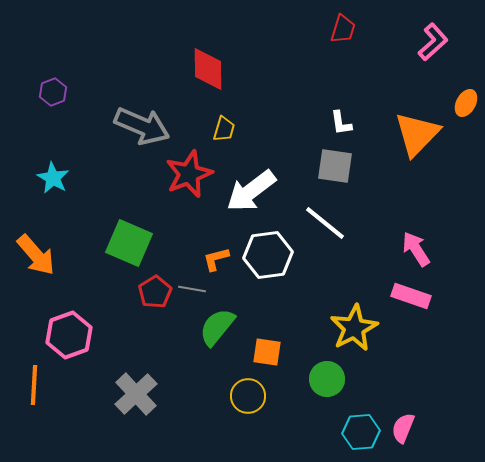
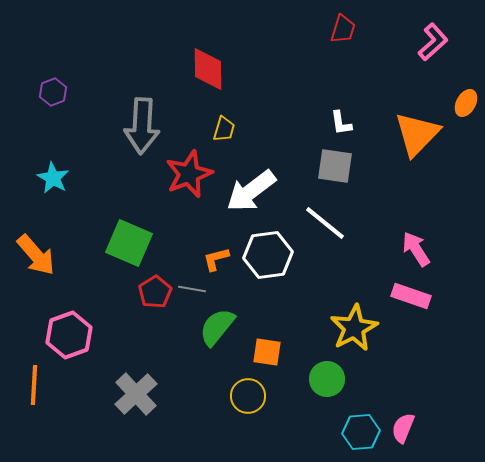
gray arrow: rotated 70 degrees clockwise
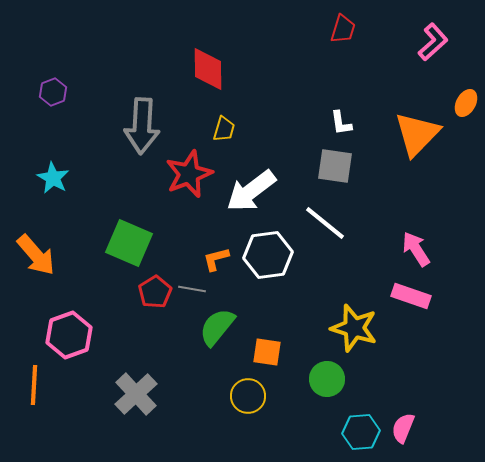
yellow star: rotated 27 degrees counterclockwise
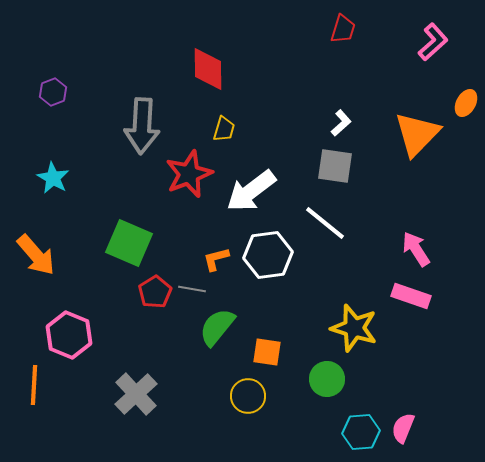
white L-shape: rotated 124 degrees counterclockwise
pink hexagon: rotated 18 degrees counterclockwise
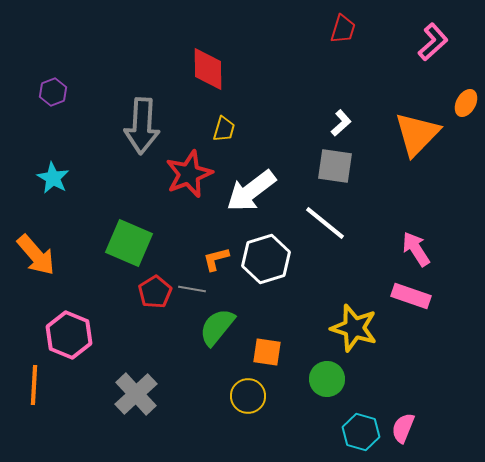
white hexagon: moved 2 px left, 4 px down; rotated 9 degrees counterclockwise
cyan hexagon: rotated 21 degrees clockwise
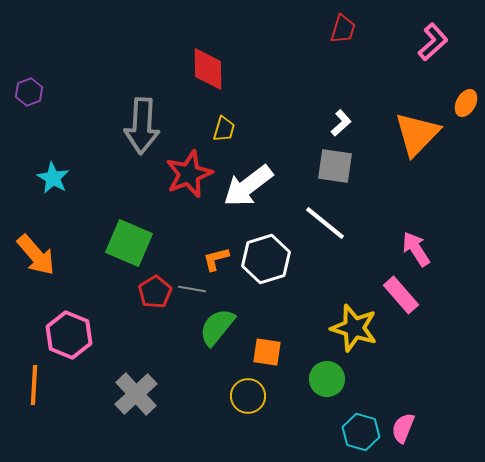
purple hexagon: moved 24 px left
white arrow: moved 3 px left, 5 px up
pink rectangle: moved 10 px left, 1 px up; rotated 30 degrees clockwise
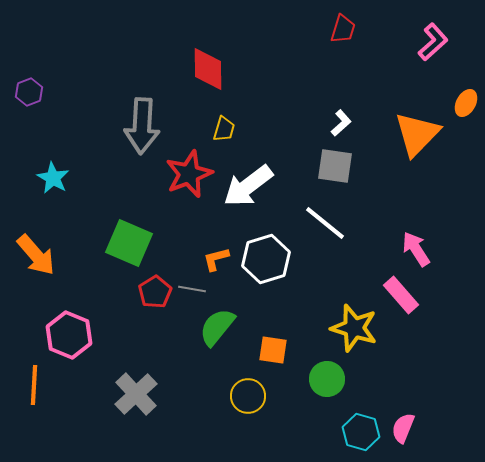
orange square: moved 6 px right, 2 px up
